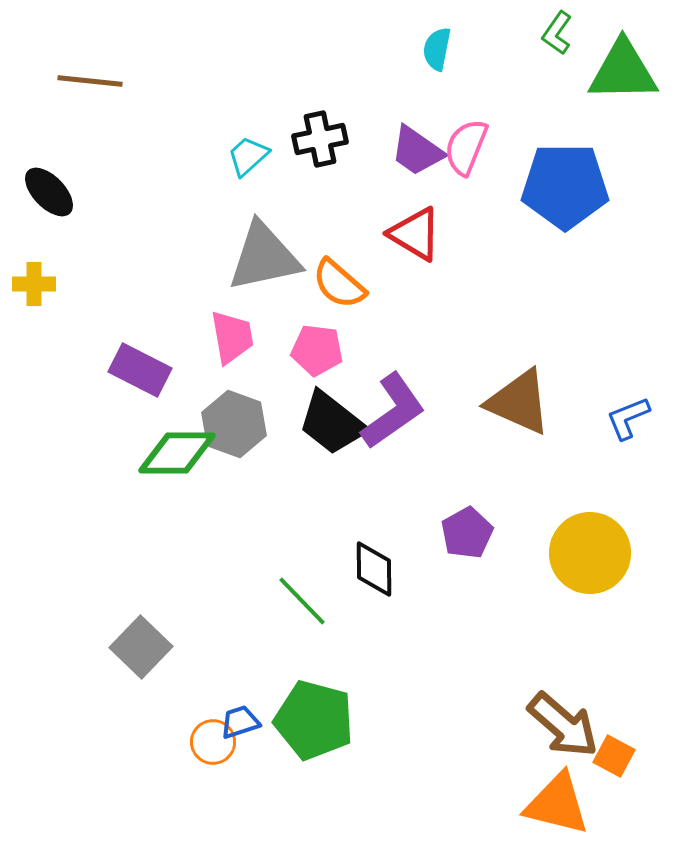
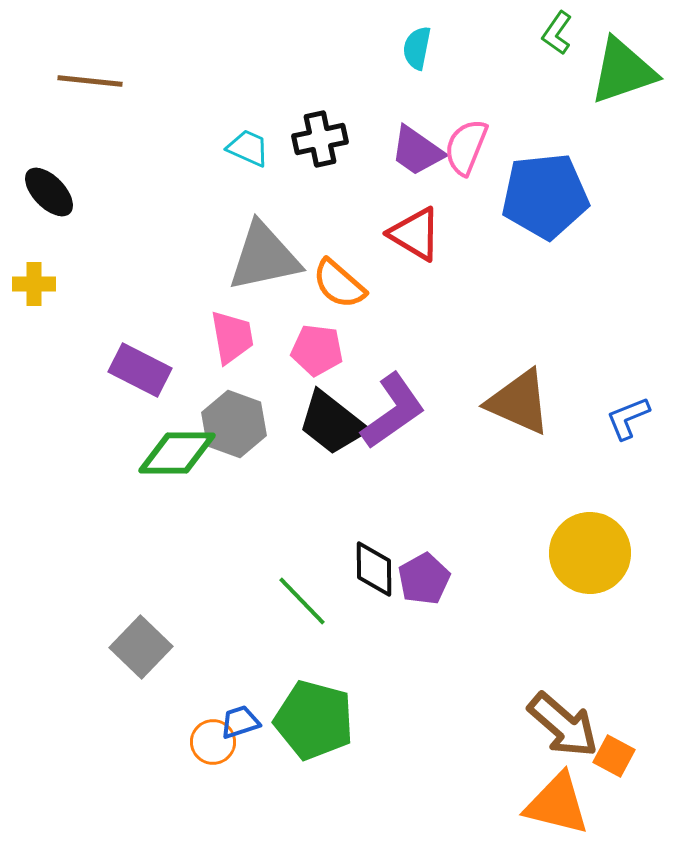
cyan semicircle: moved 20 px left, 1 px up
green triangle: rotated 18 degrees counterclockwise
cyan trapezoid: moved 8 px up; rotated 66 degrees clockwise
blue pentagon: moved 20 px left, 10 px down; rotated 6 degrees counterclockwise
purple pentagon: moved 43 px left, 46 px down
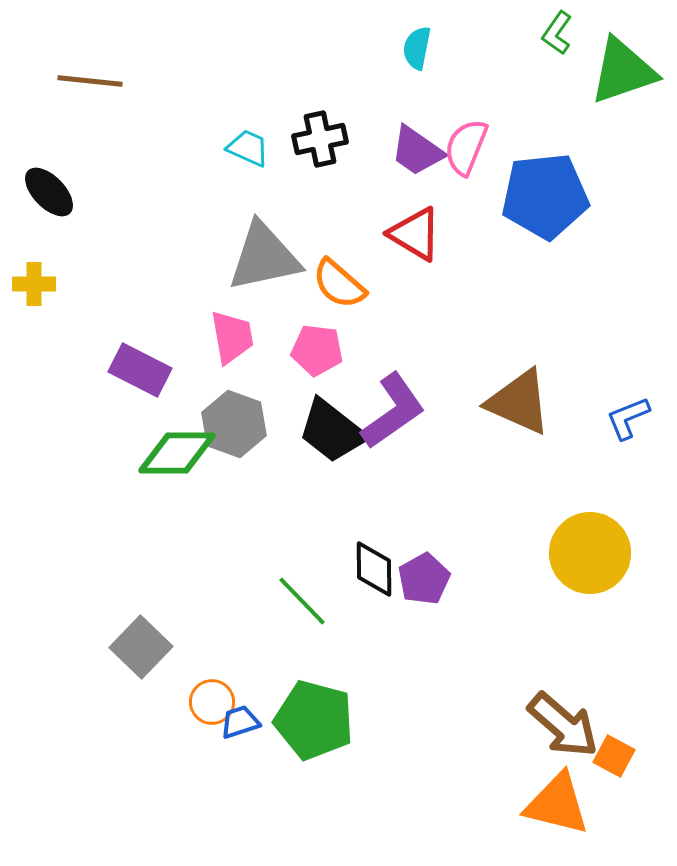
black trapezoid: moved 8 px down
orange circle: moved 1 px left, 40 px up
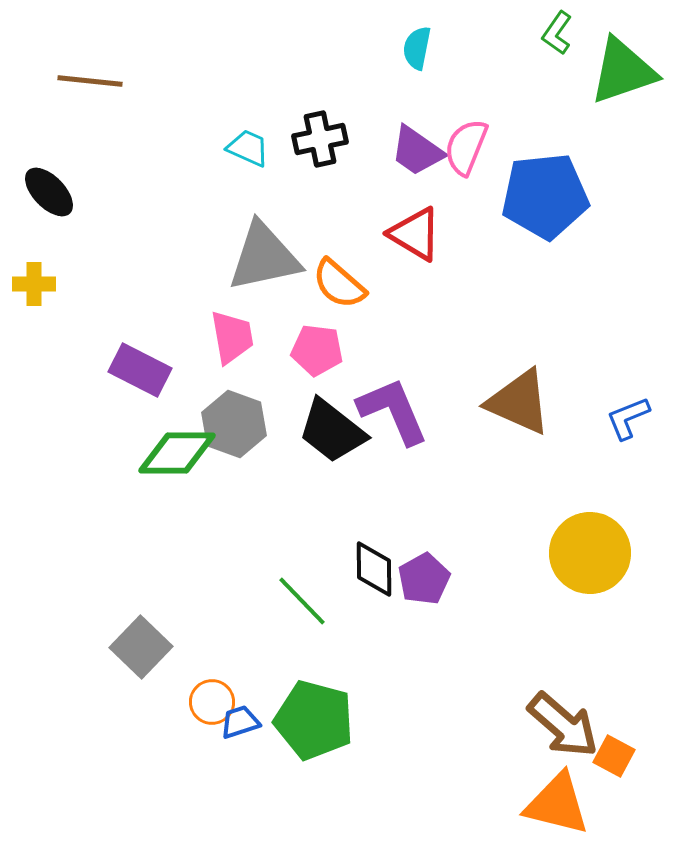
purple L-shape: rotated 78 degrees counterclockwise
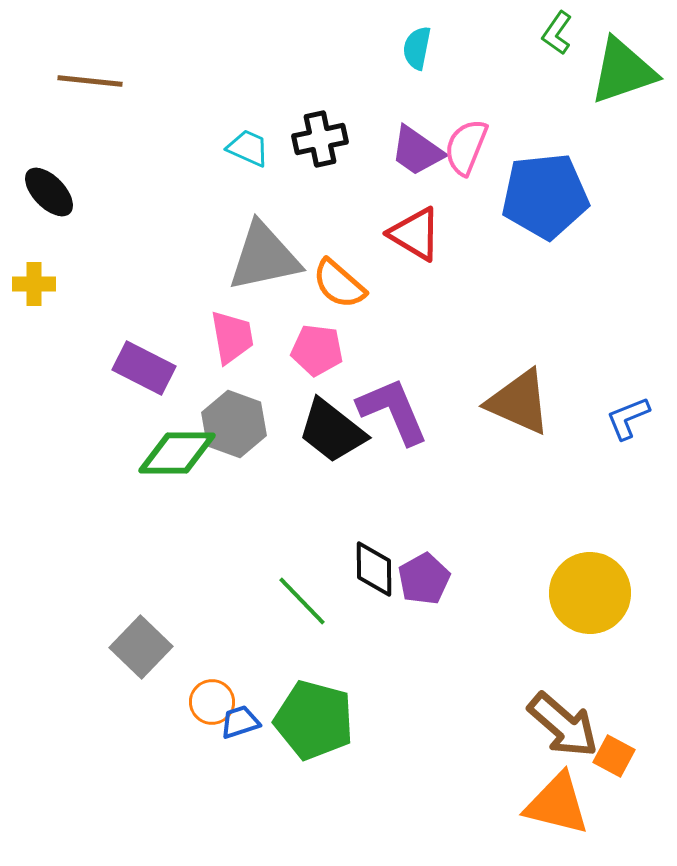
purple rectangle: moved 4 px right, 2 px up
yellow circle: moved 40 px down
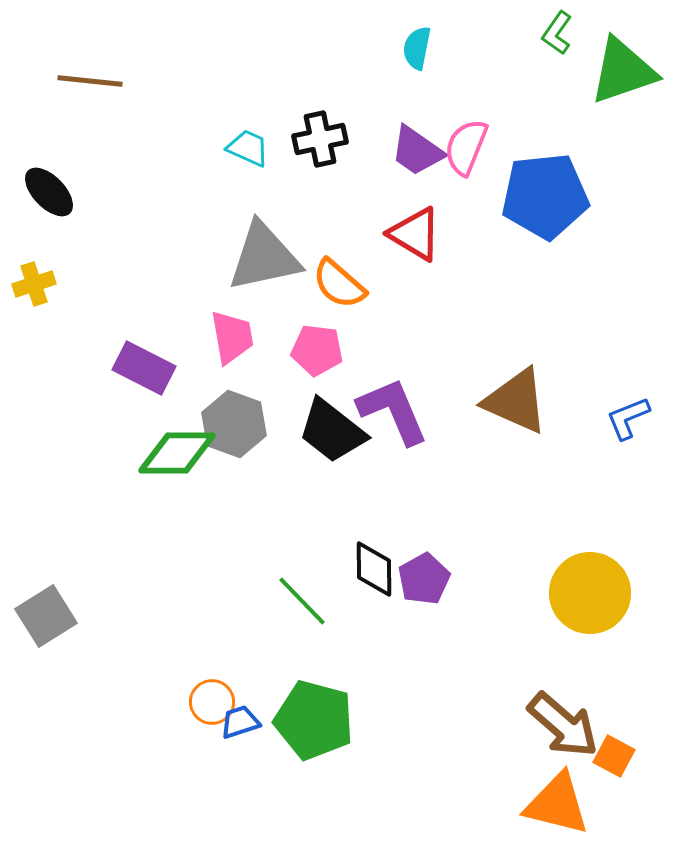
yellow cross: rotated 18 degrees counterclockwise
brown triangle: moved 3 px left, 1 px up
gray square: moved 95 px left, 31 px up; rotated 14 degrees clockwise
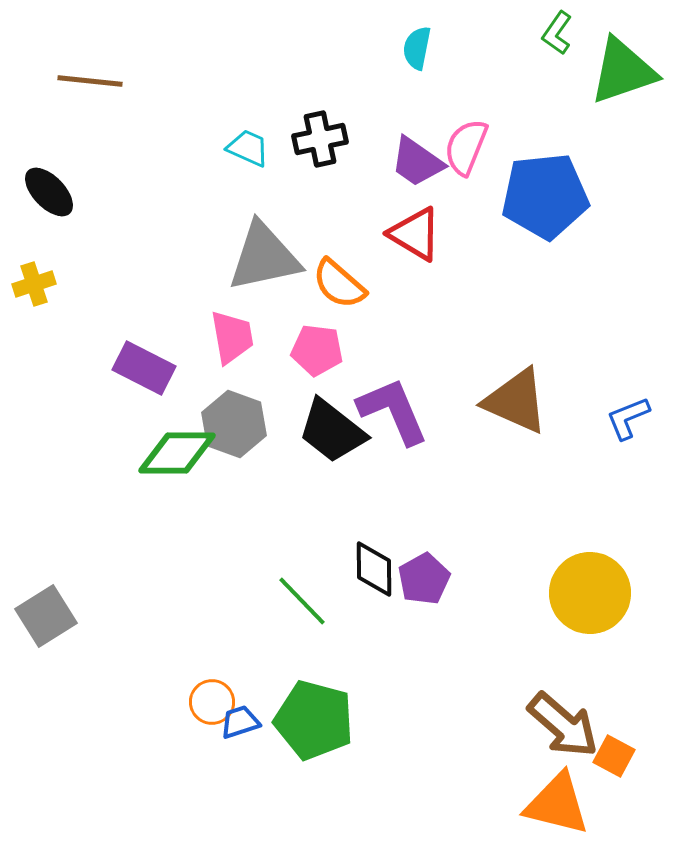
purple trapezoid: moved 11 px down
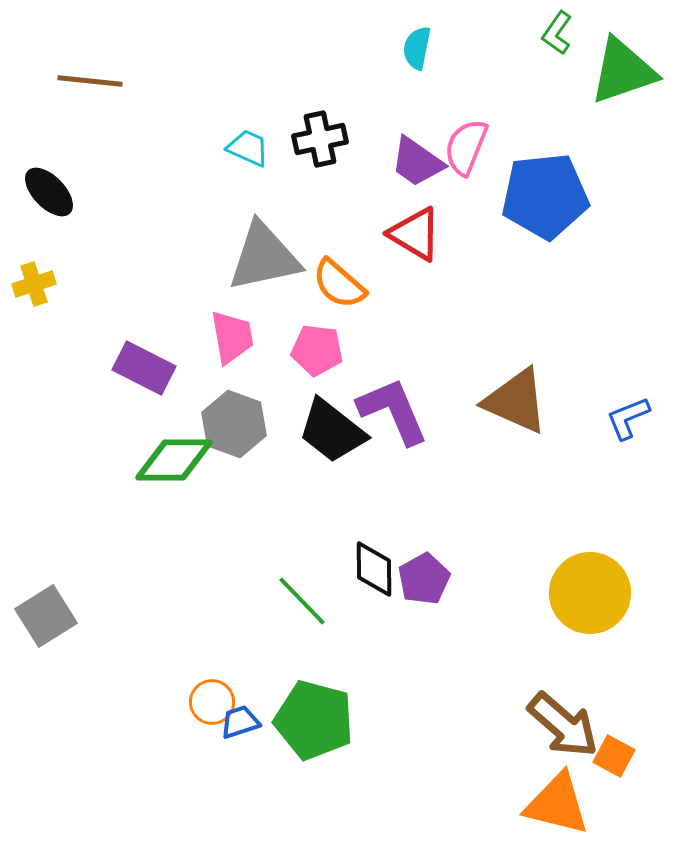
green diamond: moved 3 px left, 7 px down
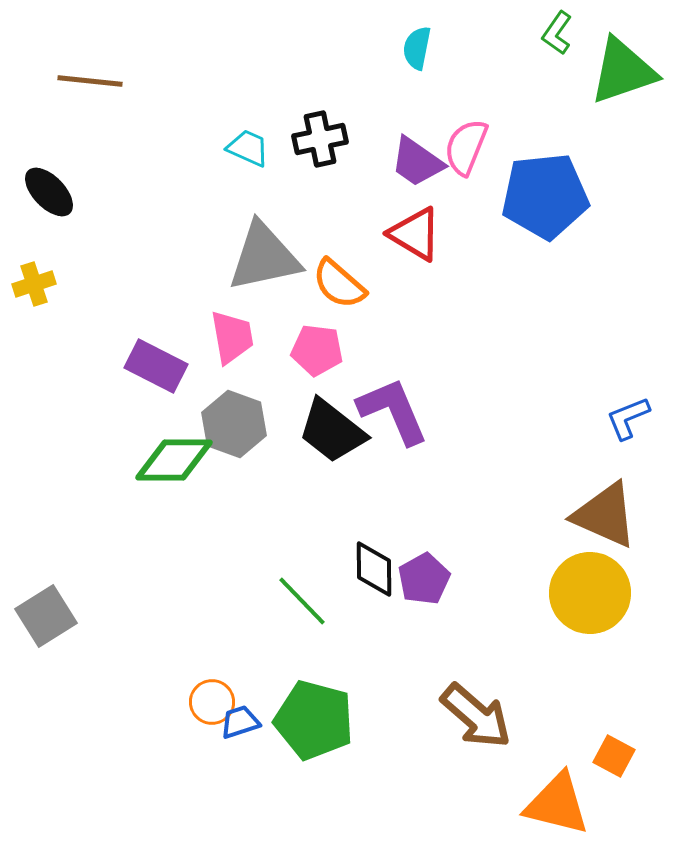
purple rectangle: moved 12 px right, 2 px up
brown triangle: moved 89 px right, 114 px down
brown arrow: moved 87 px left, 9 px up
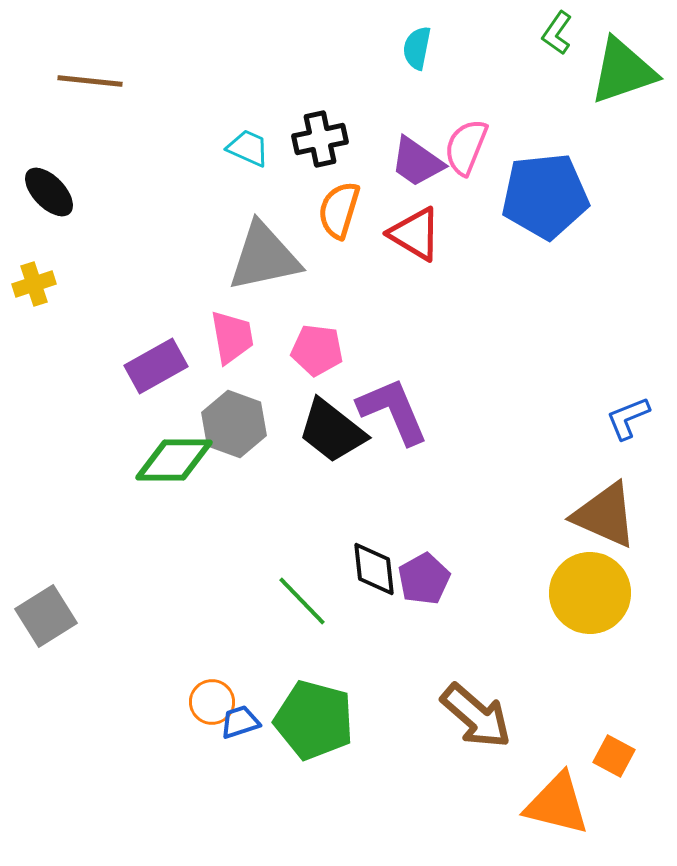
orange semicircle: moved 74 px up; rotated 66 degrees clockwise
purple rectangle: rotated 56 degrees counterclockwise
black diamond: rotated 6 degrees counterclockwise
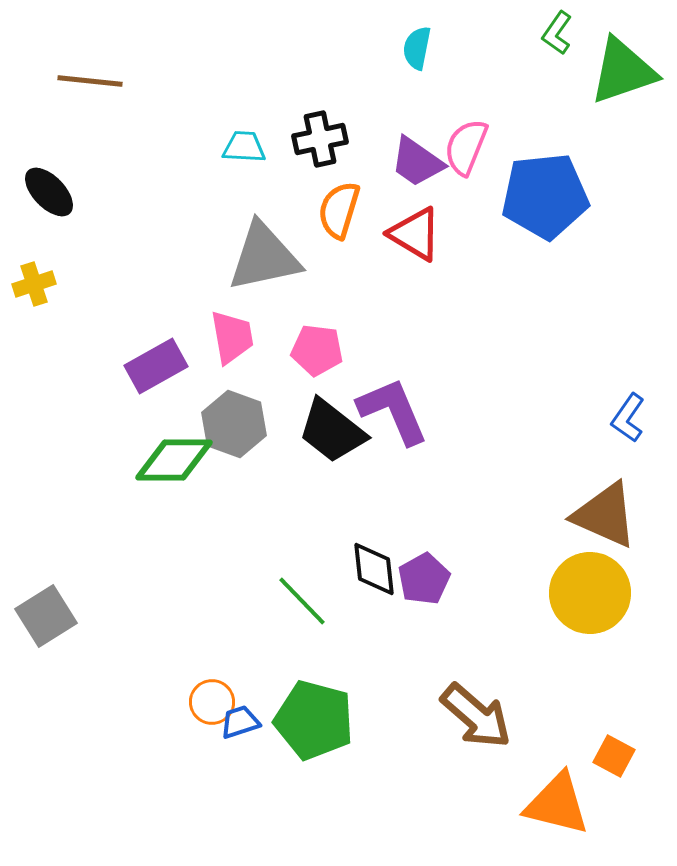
cyan trapezoid: moved 4 px left, 1 px up; rotated 21 degrees counterclockwise
blue L-shape: rotated 33 degrees counterclockwise
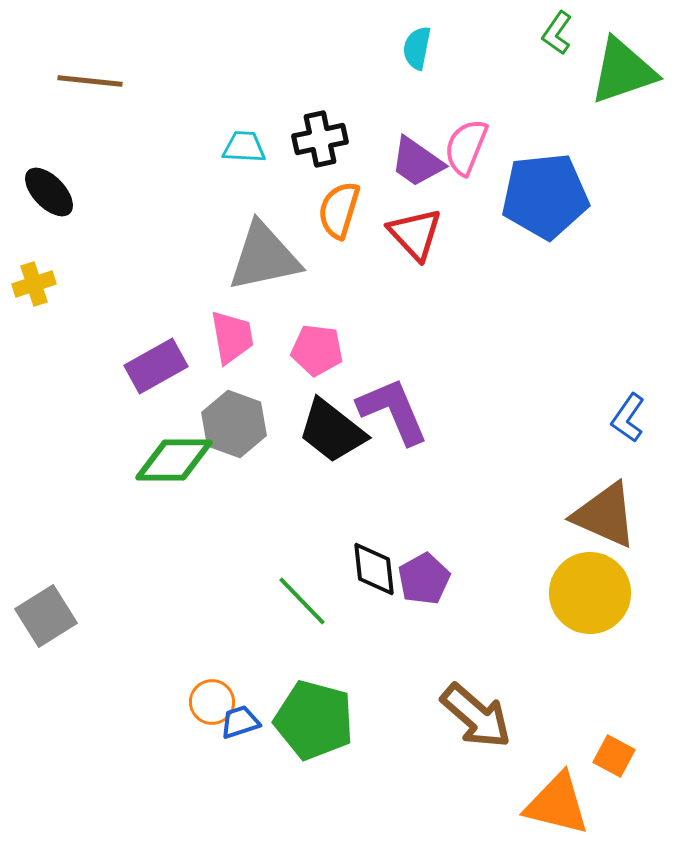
red triangle: rotated 16 degrees clockwise
